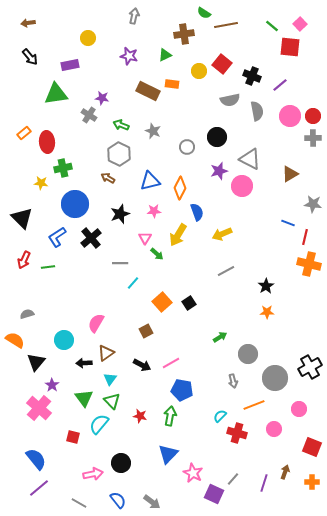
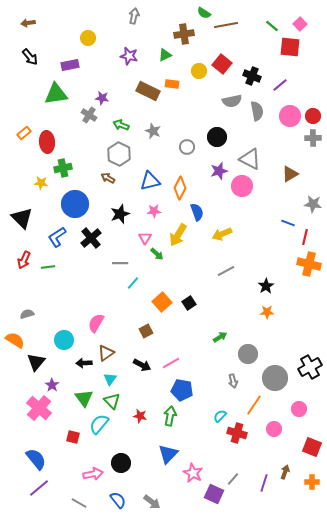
gray semicircle at (230, 100): moved 2 px right, 1 px down
orange line at (254, 405): rotated 35 degrees counterclockwise
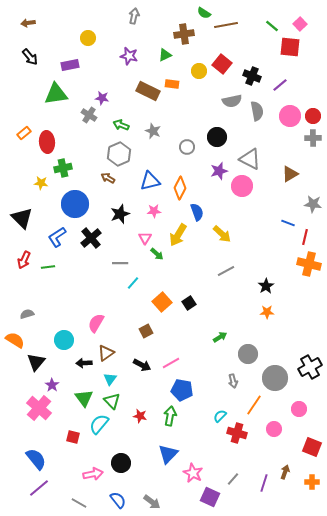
gray hexagon at (119, 154): rotated 10 degrees clockwise
yellow arrow at (222, 234): rotated 114 degrees counterclockwise
purple square at (214, 494): moved 4 px left, 3 px down
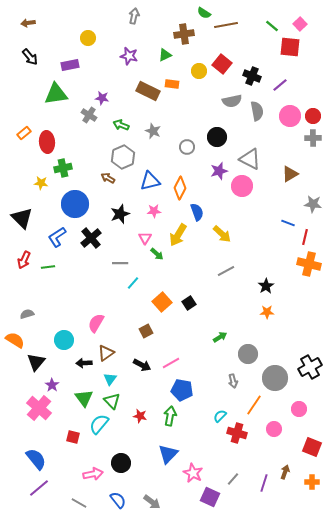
gray hexagon at (119, 154): moved 4 px right, 3 px down
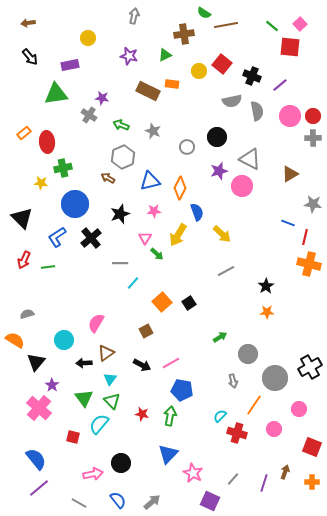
red star at (140, 416): moved 2 px right, 2 px up
purple square at (210, 497): moved 4 px down
gray arrow at (152, 502): rotated 78 degrees counterclockwise
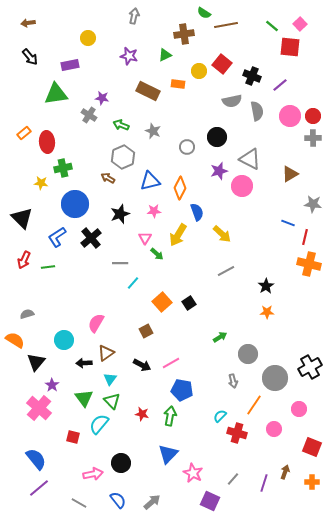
orange rectangle at (172, 84): moved 6 px right
